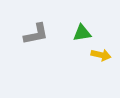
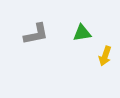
yellow arrow: moved 4 px right, 1 px down; rotated 96 degrees clockwise
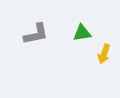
yellow arrow: moved 1 px left, 2 px up
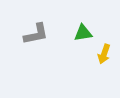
green triangle: moved 1 px right
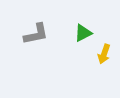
green triangle: rotated 18 degrees counterclockwise
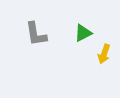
gray L-shape: rotated 92 degrees clockwise
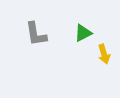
yellow arrow: rotated 36 degrees counterclockwise
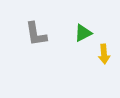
yellow arrow: rotated 12 degrees clockwise
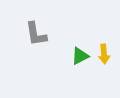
green triangle: moved 3 px left, 23 px down
